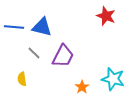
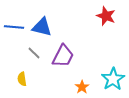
cyan star: rotated 25 degrees clockwise
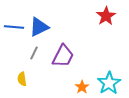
red star: rotated 18 degrees clockwise
blue triangle: moved 3 px left; rotated 40 degrees counterclockwise
gray line: rotated 72 degrees clockwise
cyan star: moved 4 px left, 4 px down
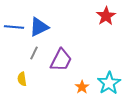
purple trapezoid: moved 2 px left, 4 px down
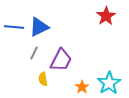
yellow semicircle: moved 21 px right
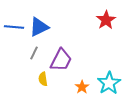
red star: moved 4 px down
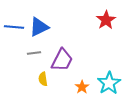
gray line: rotated 56 degrees clockwise
purple trapezoid: moved 1 px right
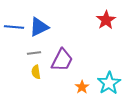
yellow semicircle: moved 7 px left, 7 px up
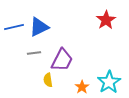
blue line: rotated 18 degrees counterclockwise
yellow semicircle: moved 12 px right, 8 px down
cyan star: moved 1 px up
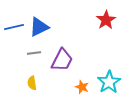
yellow semicircle: moved 16 px left, 3 px down
orange star: rotated 16 degrees counterclockwise
